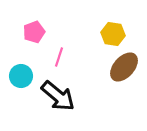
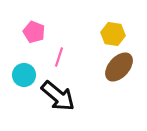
pink pentagon: rotated 30 degrees counterclockwise
brown ellipse: moved 5 px left
cyan circle: moved 3 px right, 1 px up
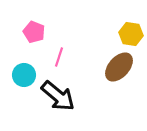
yellow hexagon: moved 18 px right
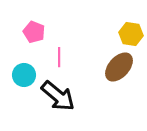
pink line: rotated 18 degrees counterclockwise
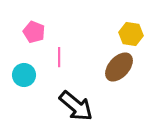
black arrow: moved 18 px right, 10 px down
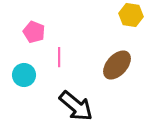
yellow hexagon: moved 19 px up
brown ellipse: moved 2 px left, 2 px up
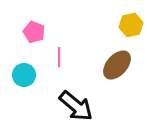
yellow hexagon: moved 10 px down; rotated 20 degrees counterclockwise
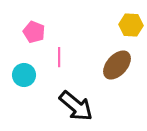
yellow hexagon: rotated 15 degrees clockwise
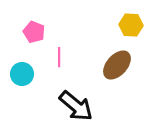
cyan circle: moved 2 px left, 1 px up
